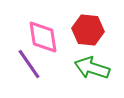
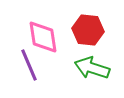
purple line: moved 1 px down; rotated 12 degrees clockwise
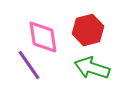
red hexagon: rotated 20 degrees counterclockwise
purple line: rotated 12 degrees counterclockwise
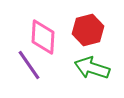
pink diamond: rotated 12 degrees clockwise
